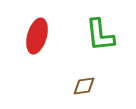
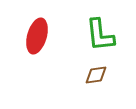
brown diamond: moved 12 px right, 11 px up
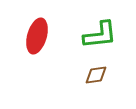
green L-shape: rotated 90 degrees counterclockwise
